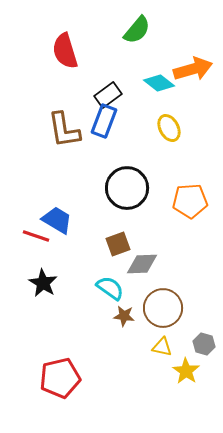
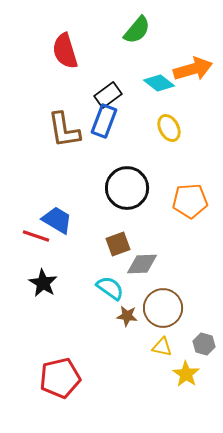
brown star: moved 3 px right
yellow star: moved 3 px down
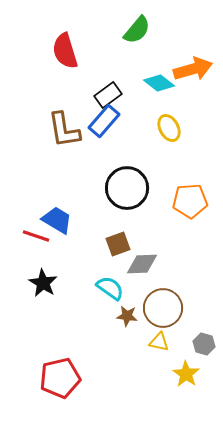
blue rectangle: rotated 20 degrees clockwise
yellow triangle: moved 3 px left, 5 px up
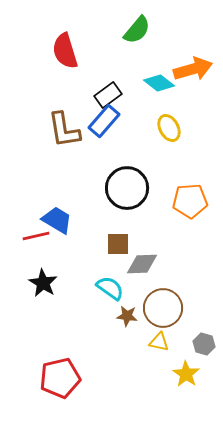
red line: rotated 32 degrees counterclockwise
brown square: rotated 20 degrees clockwise
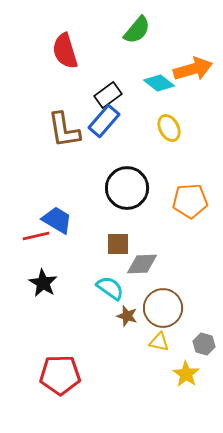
brown star: rotated 10 degrees clockwise
red pentagon: moved 3 px up; rotated 12 degrees clockwise
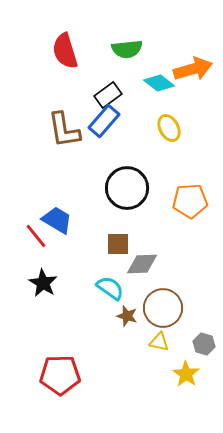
green semicircle: moved 10 px left, 19 px down; rotated 44 degrees clockwise
red line: rotated 64 degrees clockwise
